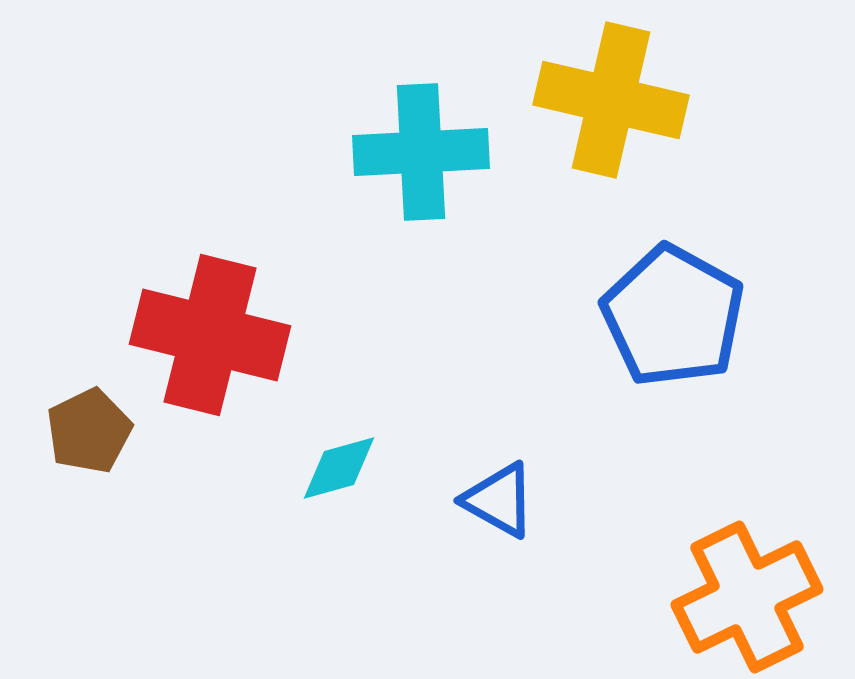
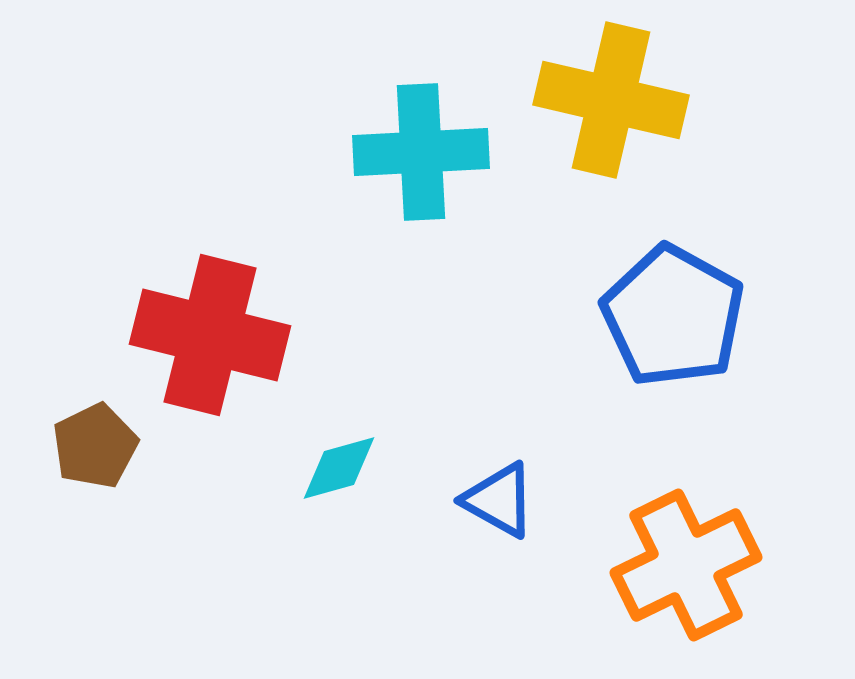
brown pentagon: moved 6 px right, 15 px down
orange cross: moved 61 px left, 32 px up
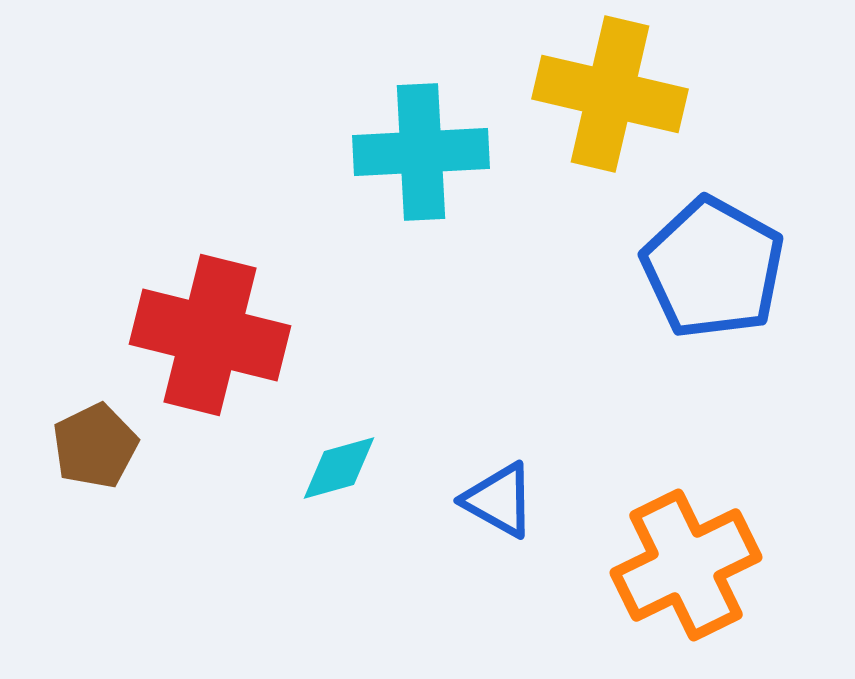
yellow cross: moved 1 px left, 6 px up
blue pentagon: moved 40 px right, 48 px up
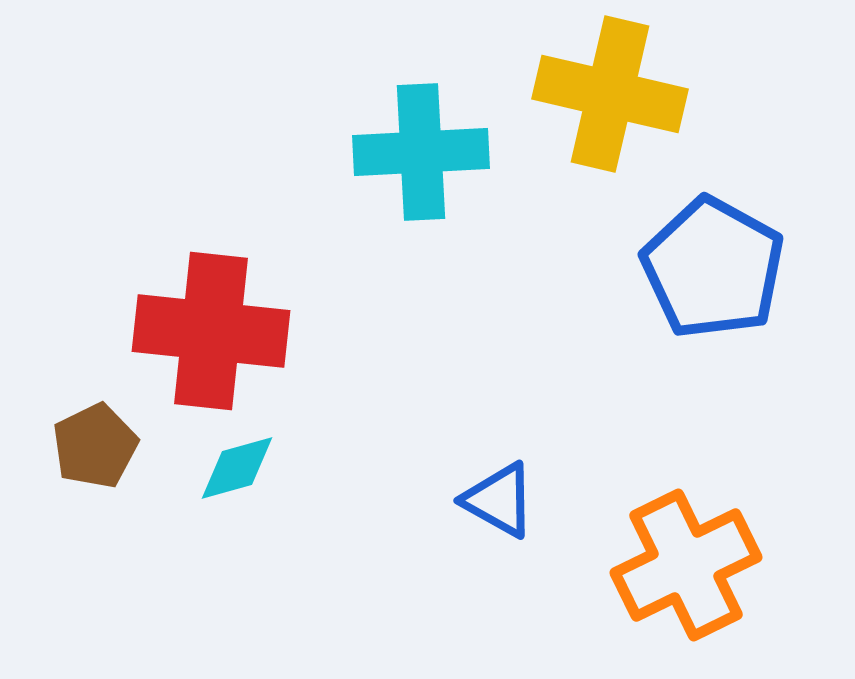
red cross: moved 1 px right, 4 px up; rotated 8 degrees counterclockwise
cyan diamond: moved 102 px left
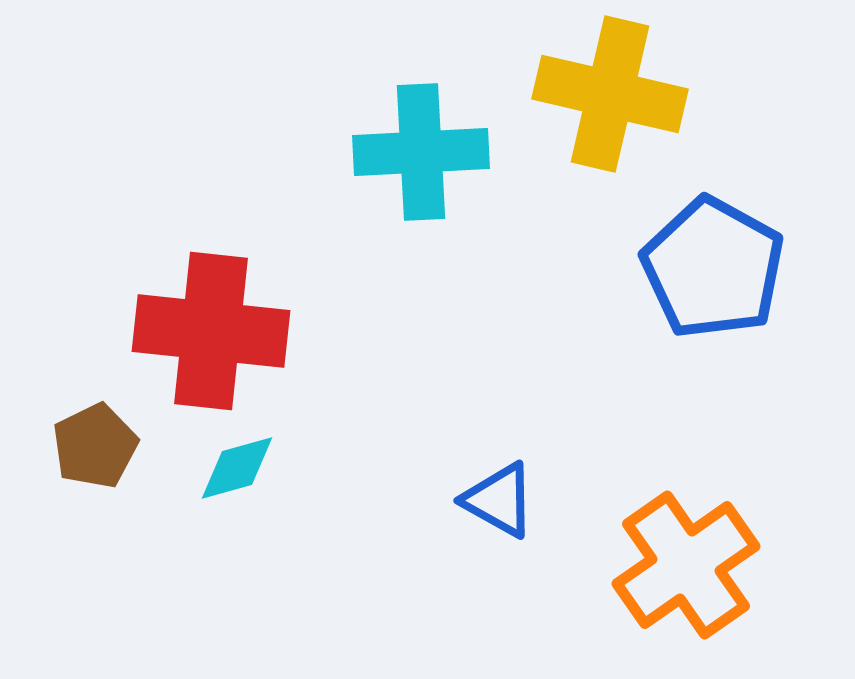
orange cross: rotated 9 degrees counterclockwise
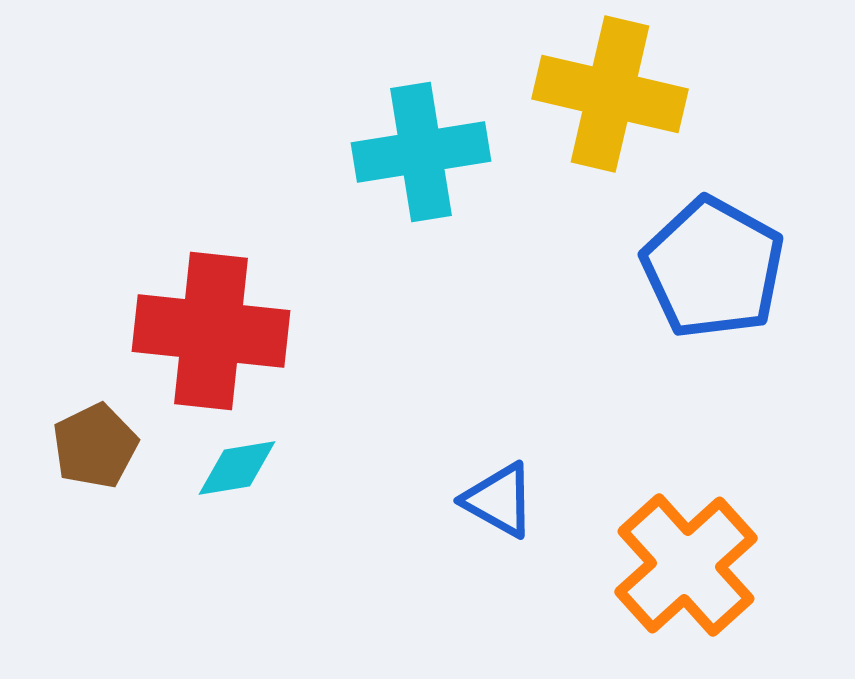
cyan cross: rotated 6 degrees counterclockwise
cyan diamond: rotated 6 degrees clockwise
orange cross: rotated 7 degrees counterclockwise
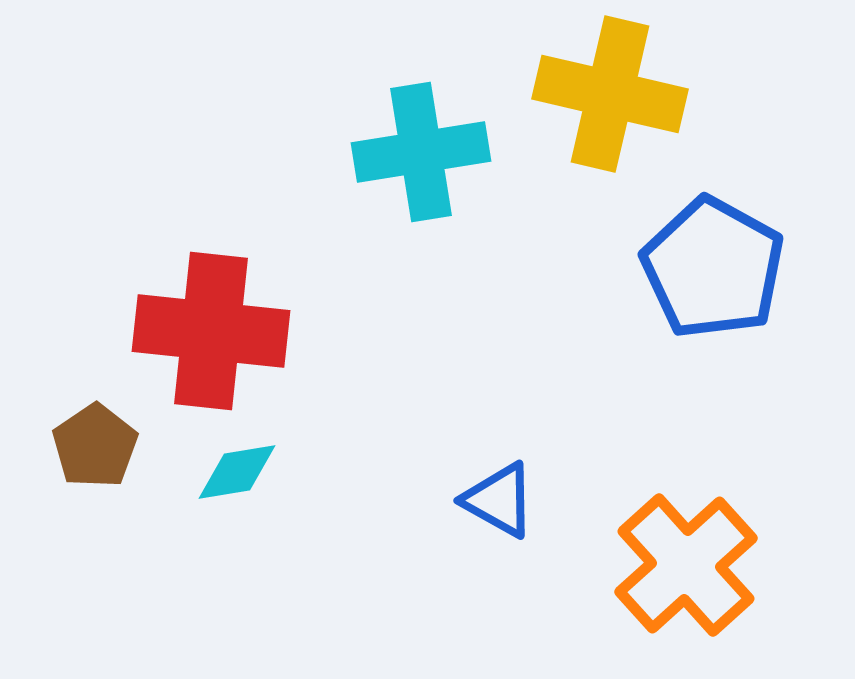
brown pentagon: rotated 8 degrees counterclockwise
cyan diamond: moved 4 px down
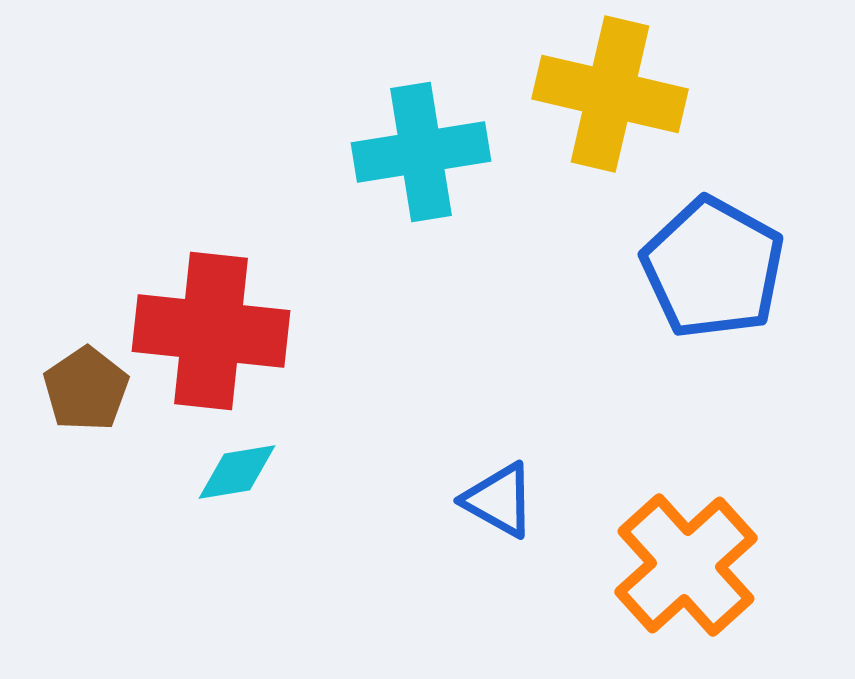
brown pentagon: moved 9 px left, 57 px up
